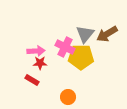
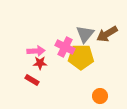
orange circle: moved 32 px right, 1 px up
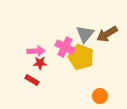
yellow pentagon: rotated 20 degrees clockwise
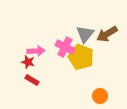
red star: moved 12 px left, 1 px up; rotated 16 degrees clockwise
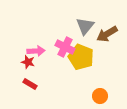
gray triangle: moved 8 px up
red rectangle: moved 2 px left, 4 px down
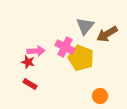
yellow pentagon: moved 1 px down
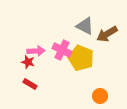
gray triangle: rotated 42 degrees counterclockwise
pink cross: moved 3 px left, 3 px down
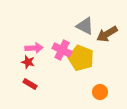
pink arrow: moved 2 px left, 3 px up
orange circle: moved 4 px up
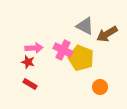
pink cross: moved 1 px right
orange circle: moved 5 px up
